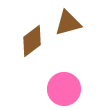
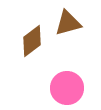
pink circle: moved 3 px right, 1 px up
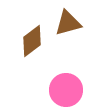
pink circle: moved 1 px left, 2 px down
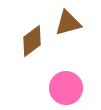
pink circle: moved 2 px up
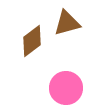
brown triangle: moved 1 px left
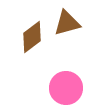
brown diamond: moved 4 px up
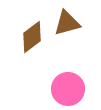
pink circle: moved 2 px right, 1 px down
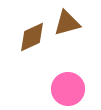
brown diamond: rotated 12 degrees clockwise
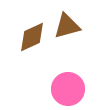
brown triangle: moved 3 px down
